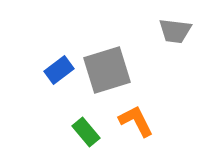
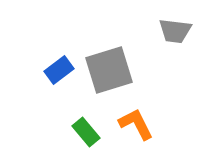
gray square: moved 2 px right
orange L-shape: moved 3 px down
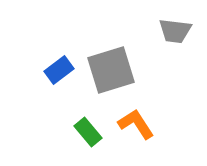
gray square: moved 2 px right
orange L-shape: rotated 6 degrees counterclockwise
green rectangle: moved 2 px right
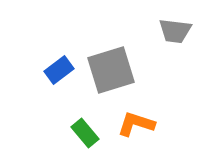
orange L-shape: rotated 39 degrees counterclockwise
green rectangle: moved 3 px left, 1 px down
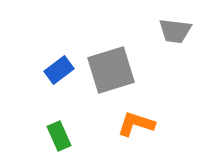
green rectangle: moved 26 px left, 3 px down; rotated 16 degrees clockwise
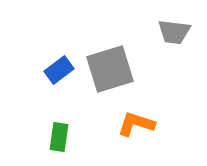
gray trapezoid: moved 1 px left, 1 px down
gray square: moved 1 px left, 1 px up
green rectangle: moved 1 px down; rotated 32 degrees clockwise
